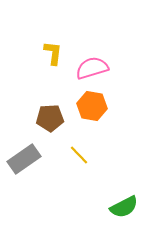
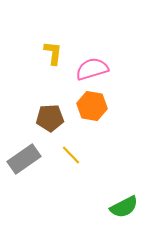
pink semicircle: moved 1 px down
yellow line: moved 8 px left
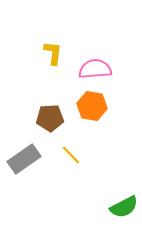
pink semicircle: moved 3 px right; rotated 12 degrees clockwise
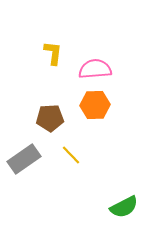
orange hexagon: moved 3 px right, 1 px up; rotated 12 degrees counterclockwise
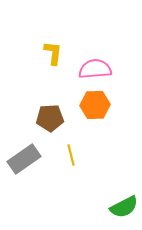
yellow line: rotated 30 degrees clockwise
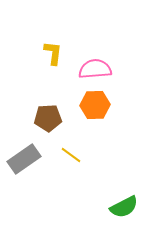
brown pentagon: moved 2 px left
yellow line: rotated 40 degrees counterclockwise
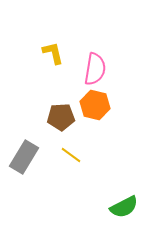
yellow L-shape: rotated 20 degrees counterclockwise
pink semicircle: rotated 104 degrees clockwise
orange hexagon: rotated 16 degrees clockwise
brown pentagon: moved 13 px right, 1 px up
gray rectangle: moved 2 px up; rotated 24 degrees counterclockwise
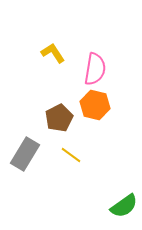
yellow L-shape: rotated 20 degrees counterclockwise
brown pentagon: moved 2 px left, 1 px down; rotated 24 degrees counterclockwise
gray rectangle: moved 1 px right, 3 px up
green semicircle: moved 1 px up; rotated 8 degrees counterclockwise
